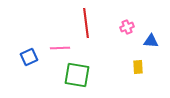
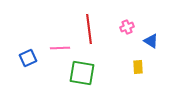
red line: moved 3 px right, 6 px down
blue triangle: rotated 28 degrees clockwise
blue square: moved 1 px left, 1 px down
green square: moved 5 px right, 2 px up
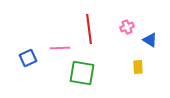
blue triangle: moved 1 px left, 1 px up
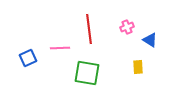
green square: moved 5 px right
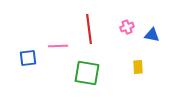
blue triangle: moved 2 px right, 5 px up; rotated 21 degrees counterclockwise
pink line: moved 2 px left, 2 px up
blue square: rotated 18 degrees clockwise
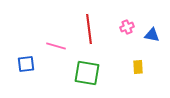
pink line: moved 2 px left; rotated 18 degrees clockwise
blue square: moved 2 px left, 6 px down
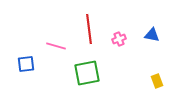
pink cross: moved 8 px left, 12 px down
yellow rectangle: moved 19 px right, 14 px down; rotated 16 degrees counterclockwise
green square: rotated 20 degrees counterclockwise
